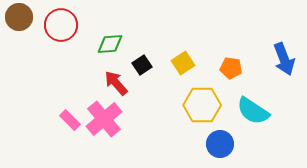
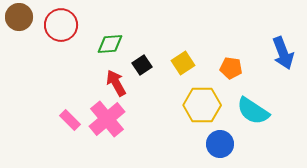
blue arrow: moved 1 px left, 6 px up
red arrow: rotated 12 degrees clockwise
pink cross: moved 3 px right
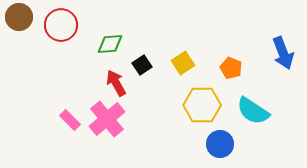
orange pentagon: rotated 15 degrees clockwise
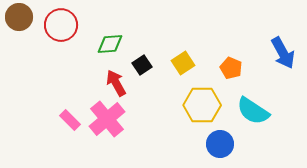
blue arrow: rotated 8 degrees counterclockwise
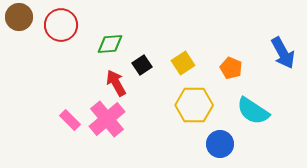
yellow hexagon: moved 8 px left
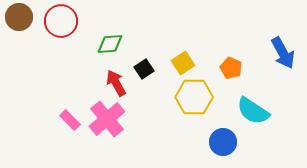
red circle: moved 4 px up
black square: moved 2 px right, 4 px down
yellow hexagon: moved 8 px up
blue circle: moved 3 px right, 2 px up
